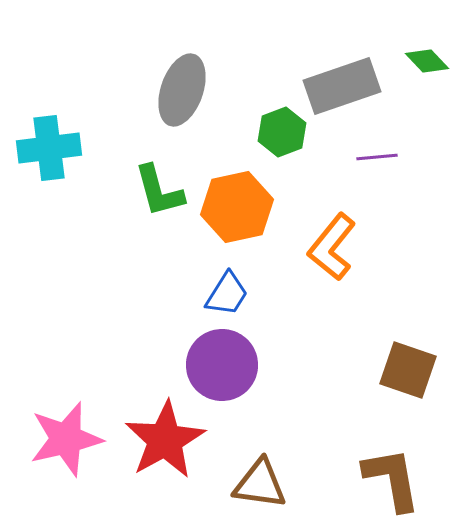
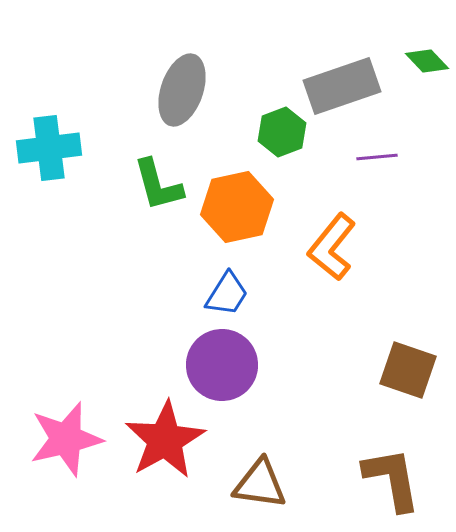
green L-shape: moved 1 px left, 6 px up
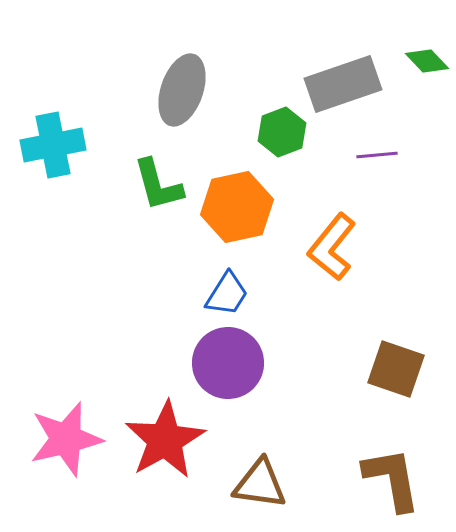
gray rectangle: moved 1 px right, 2 px up
cyan cross: moved 4 px right, 3 px up; rotated 4 degrees counterclockwise
purple line: moved 2 px up
purple circle: moved 6 px right, 2 px up
brown square: moved 12 px left, 1 px up
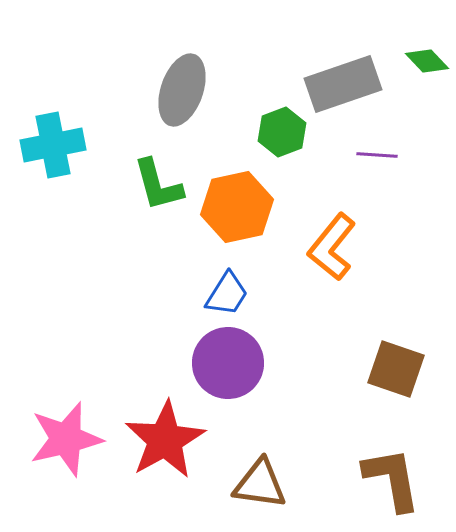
purple line: rotated 9 degrees clockwise
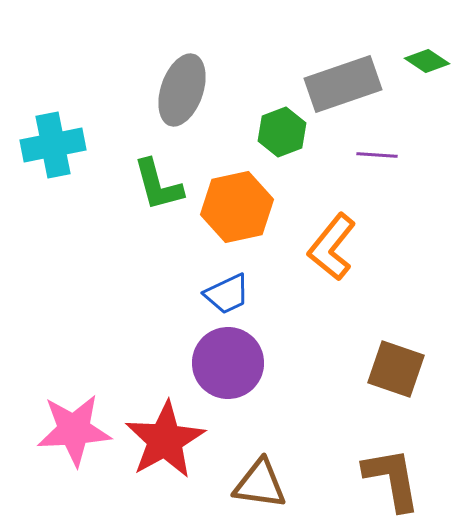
green diamond: rotated 12 degrees counterclockwise
blue trapezoid: rotated 33 degrees clockwise
pink star: moved 8 px right, 9 px up; rotated 10 degrees clockwise
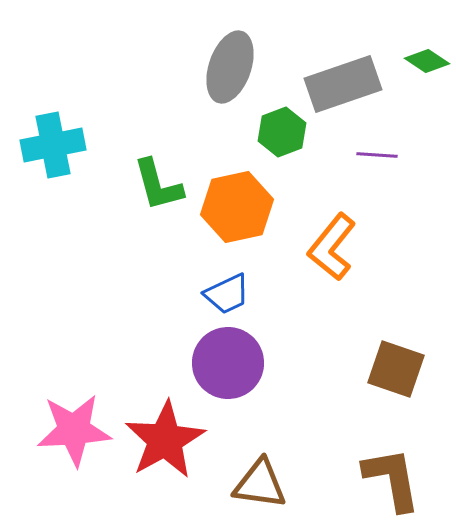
gray ellipse: moved 48 px right, 23 px up
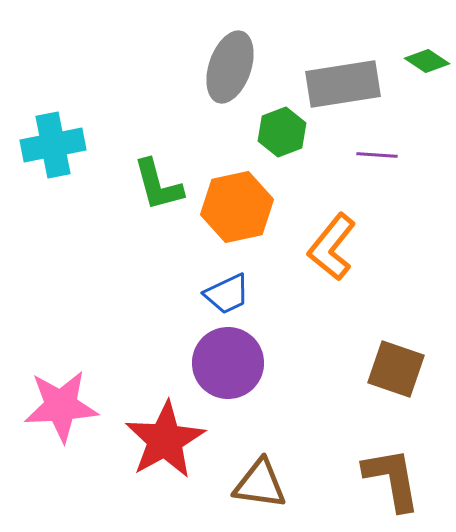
gray rectangle: rotated 10 degrees clockwise
pink star: moved 13 px left, 24 px up
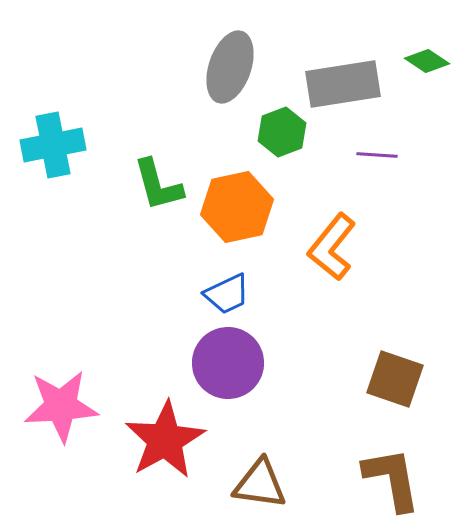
brown square: moved 1 px left, 10 px down
